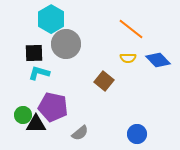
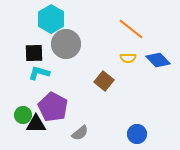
purple pentagon: rotated 16 degrees clockwise
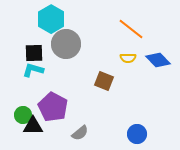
cyan L-shape: moved 6 px left, 3 px up
brown square: rotated 18 degrees counterclockwise
black triangle: moved 3 px left, 2 px down
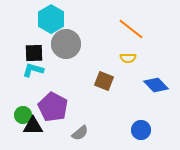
blue diamond: moved 2 px left, 25 px down
blue circle: moved 4 px right, 4 px up
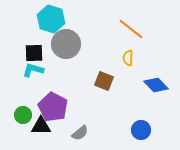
cyan hexagon: rotated 12 degrees counterclockwise
yellow semicircle: rotated 91 degrees clockwise
black triangle: moved 8 px right
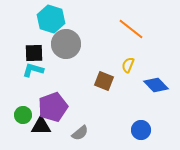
yellow semicircle: moved 7 px down; rotated 21 degrees clockwise
purple pentagon: rotated 24 degrees clockwise
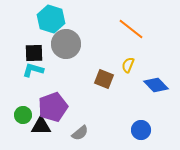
brown square: moved 2 px up
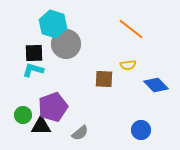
cyan hexagon: moved 2 px right, 5 px down
yellow semicircle: rotated 119 degrees counterclockwise
brown square: rotated 18 degrees counterclockwise
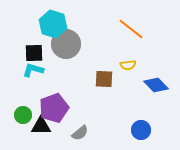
purple pentagon: moved 1 px right, 1 px down
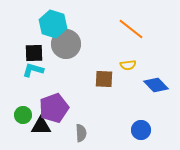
gray semicircle: moved 1 px right; rotated 54 degrees counterclockwise
